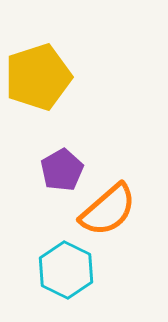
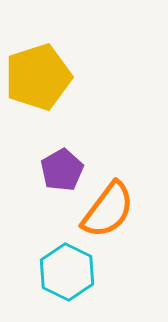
orange semicircle: rotated 12 degrees counterclockwise
cyan hexagon: moved 1 px right, 2 px down
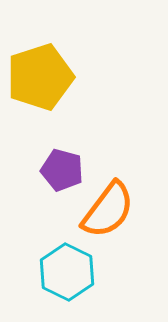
yellow pentagon: moved 2 px right
purple pentagon: rotated 27 degrees counterclockwise
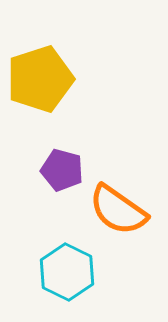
yellow pentagon: moved 2 px down
orange semicircle: moved 10 px right; rotated 88 degrees clockwise
